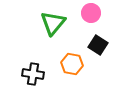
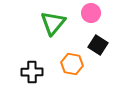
black cross: moved 1 px left, 2 px up; rotated 10 degrees counterclockwise
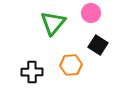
orange hexagon: moved 1 px left, 1 px down; rotated 15 degrees counterclockwise
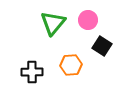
pink circle: moved 3 px left, 7 px down
black square: moved 4 px right, 1 px down
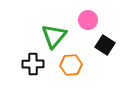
green triangle: moved 1 px right, 13 px down
black square: moved 3 px right, 1 px up
black cross: moved 1 px right, 8 px up
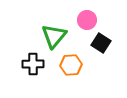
pink circle: moved 1 px left
black square: moved 4 px left, 2 px up
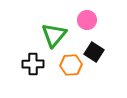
green triangle: moved 1 px up
black square: moved 7 px left, 9 px down
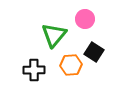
pink circle: moved 2 px left, 1 px up
black cross: moved 1 px right, 6 px down
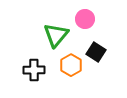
green triangle: moved 2 px right
black square: moved 2 px right
orange hexagon: rotated 25 degrees counterclockwise
